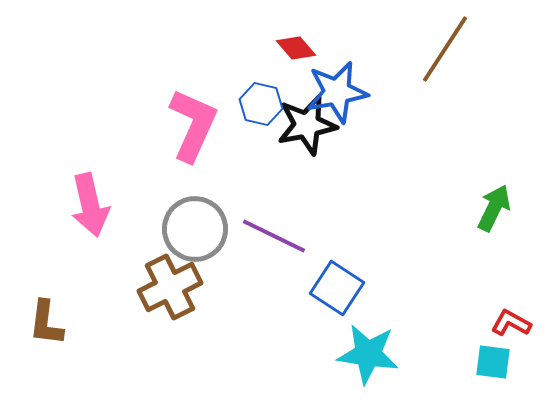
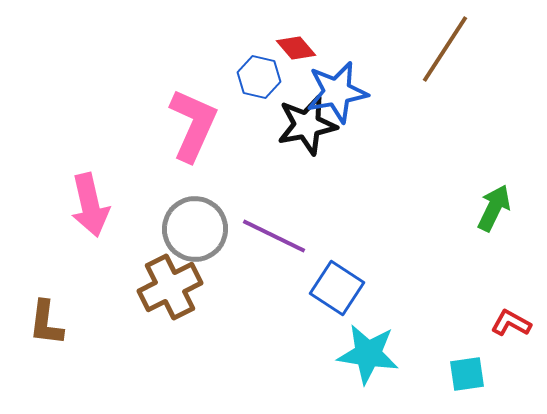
blue hexagon: moved 2 px left, 27 px up
cyan square: moved 26 px left, 12 px down; rotated 15 degrees counterclockwise
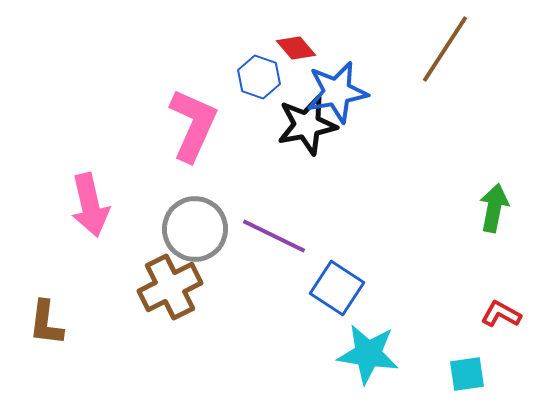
blue hexagon: rotated 6 degrees clockwise
green arrow: rotated 15 degrees counterclockwise
red L-shape: moved 10 px left, 9 px up
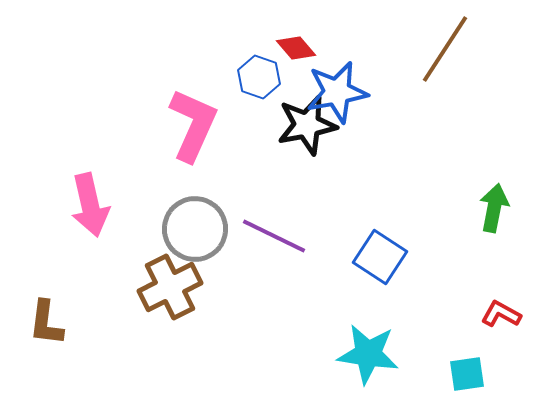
blue square: moved 43 px right, 31 px up
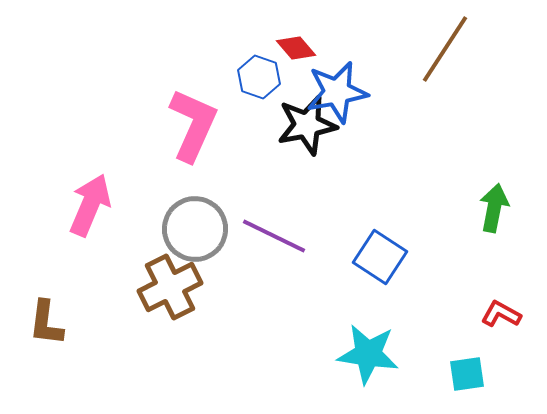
pink arrow: rotated 144 degrees counterclockwise
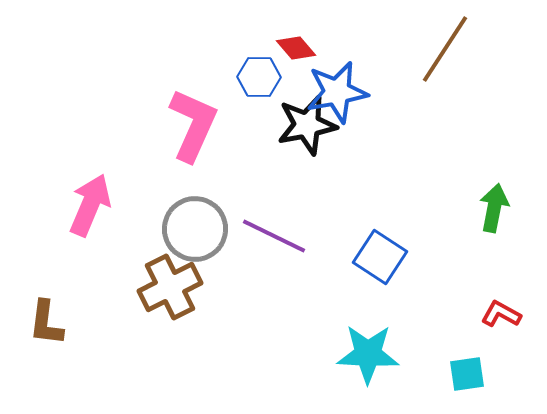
blue hexagon: rotated 18 degrees counterclockwise
cyan star: rotated 6 degrees counterclockwise
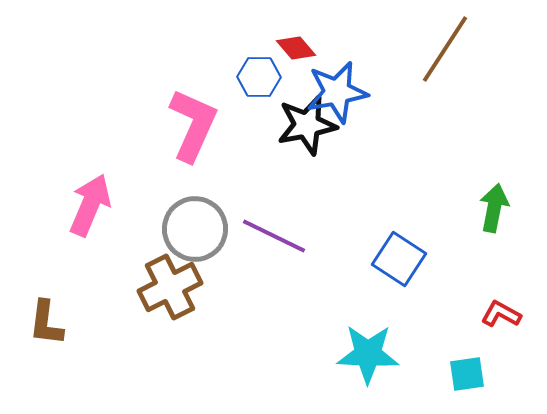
blue square: moved 19 px right, 2 px down
